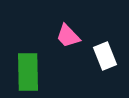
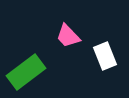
green rectangle: moved 2 px left; rotated 54 degrees clockwise
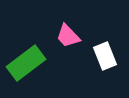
green rectangle: moved 9 px up
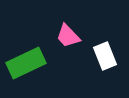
green rectangle: rotated 12 degrees clockwise
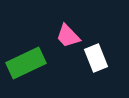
white rectangle: moved 9 px left, 2 px down
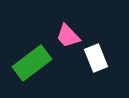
green rectangle: moved 6 px right; rotated 12 degrees counterclockwise
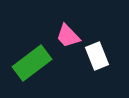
white rectangle: moved 1 px right, 2 px up
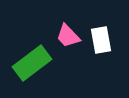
white rectangle: moved 4 px right, 16 px up; rotated 12 degrees clockwise
